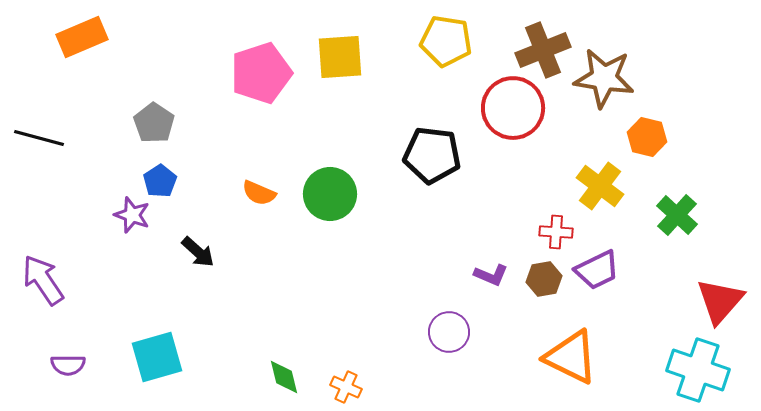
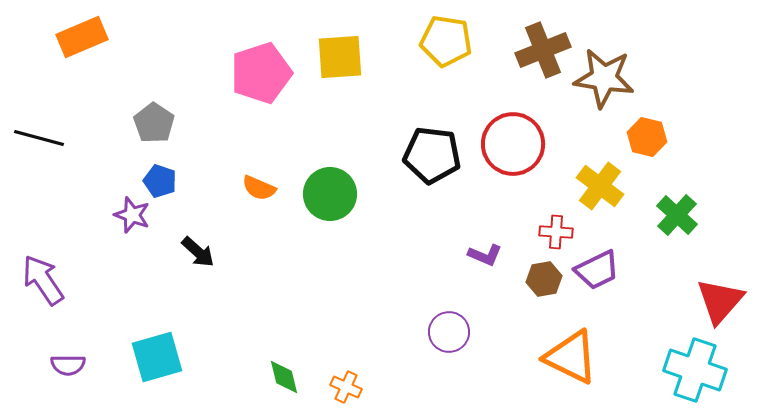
red circle: moved 36 px down
blue pentagon: rotated 20 degrees counterclockwise
orange semicircle: moved 5 px up
purple L-shape: moved 6 px left, 20 px up
cyan cross: moved 3 px left
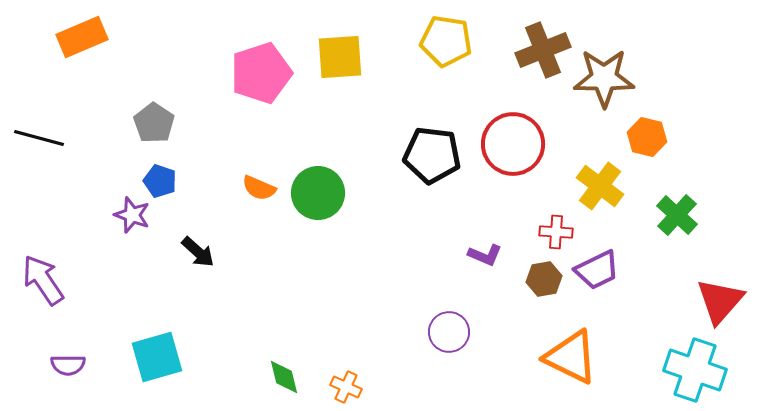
brown star: rotated 8 degrees counterclockwise
green circle: moved 12 px left, 1 px up
